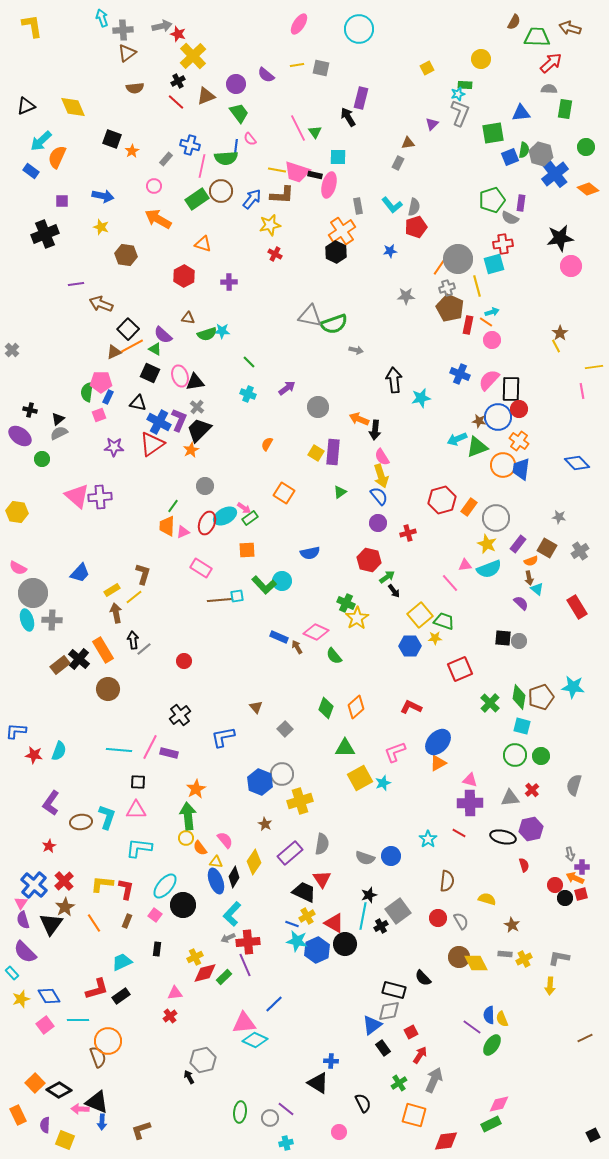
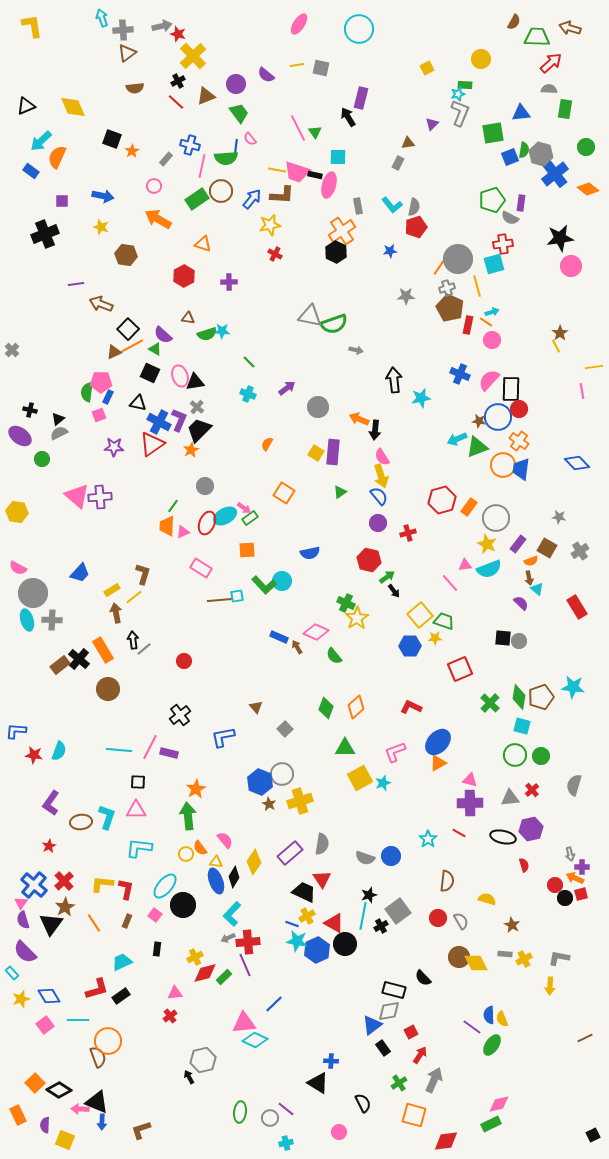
brown star at (265, 824): moved 4 px right, 20 px up
yellow circle at (186, 838): moved 16 px down
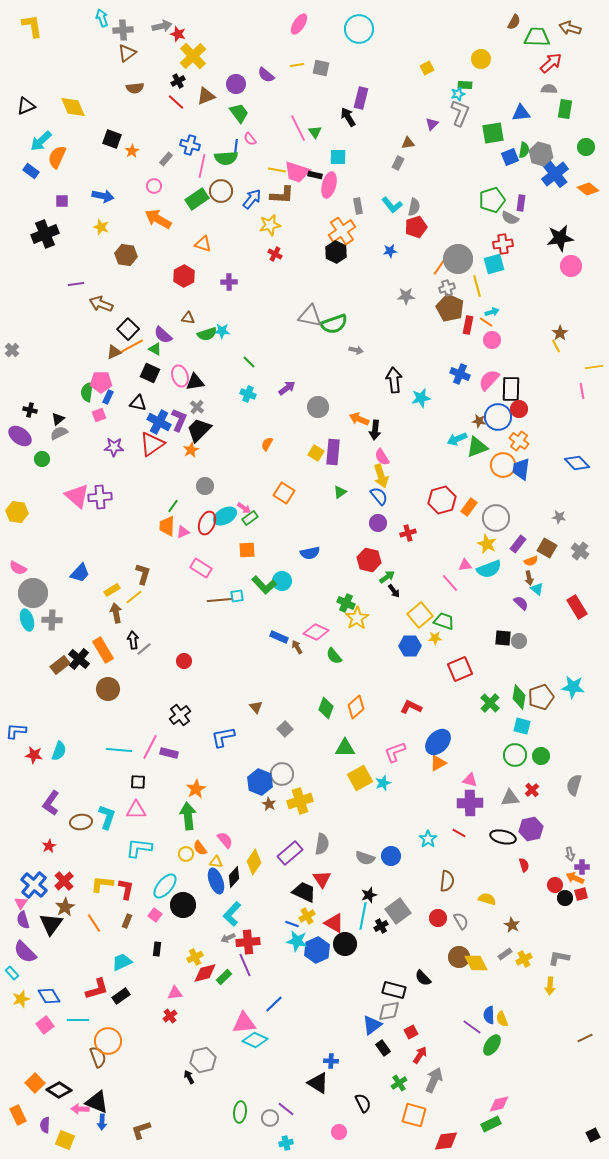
gray cross at (580, 551): rotated 18 degrees counterclockwise
black diamond at (234, 877): rotated 10 degrees clockwise
gray rectangle at (505, 954): rotated 40 degrees counterclockwise
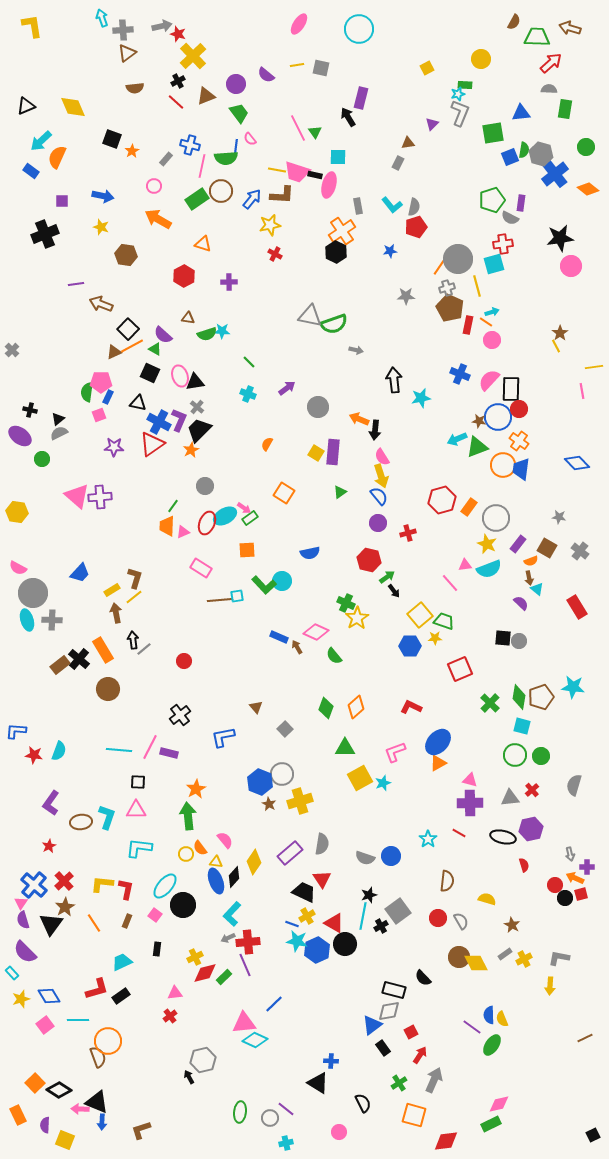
brown L-shape at (143, 574): moved 8 px left, 4 px down
purple cross at (582, 867): moved 5 px right
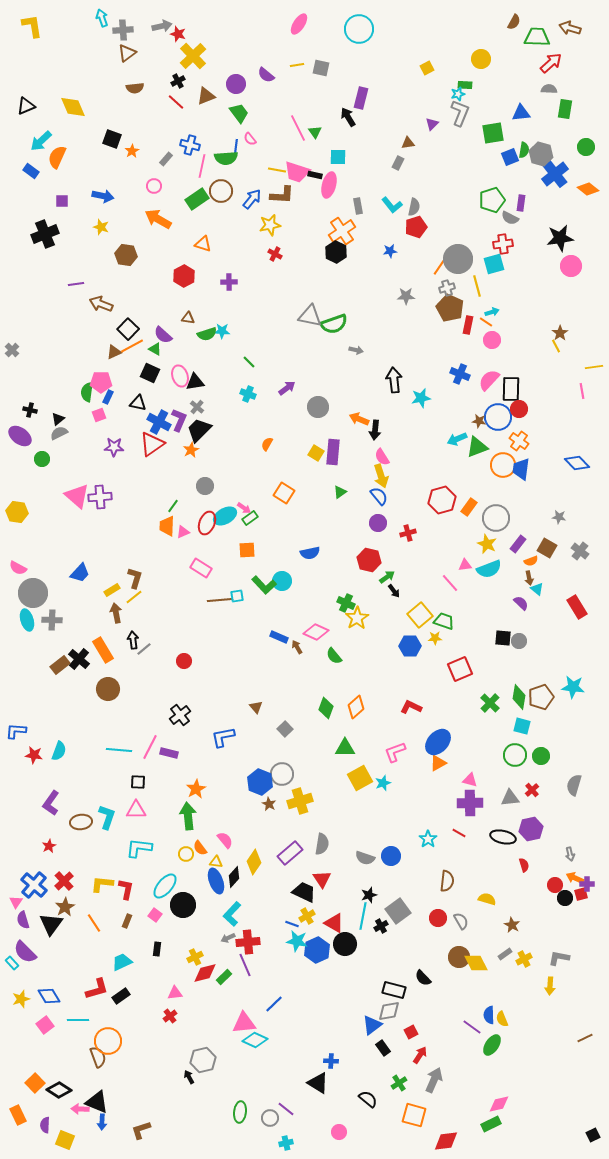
purple cross at (587, 867): moved 17 px down
pink triangle at (21, 903): moved 5 px left, 1 px up
cyan rectangle at (12, 973): moved 10 px up
black semicircle at (363, 1103): moved 5 px right, 4 px up; rotated 24 degrees counterclockwise
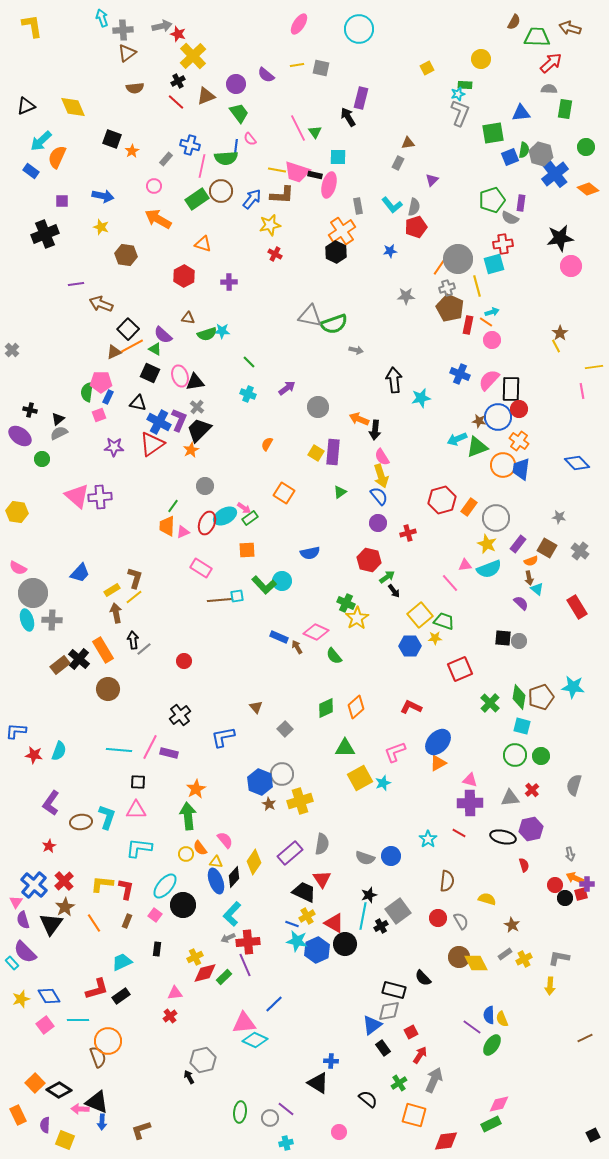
purple triangle at (432, 124): moved 56 px down
green diamond at (326, 708): rotated 45 degrees clockwise
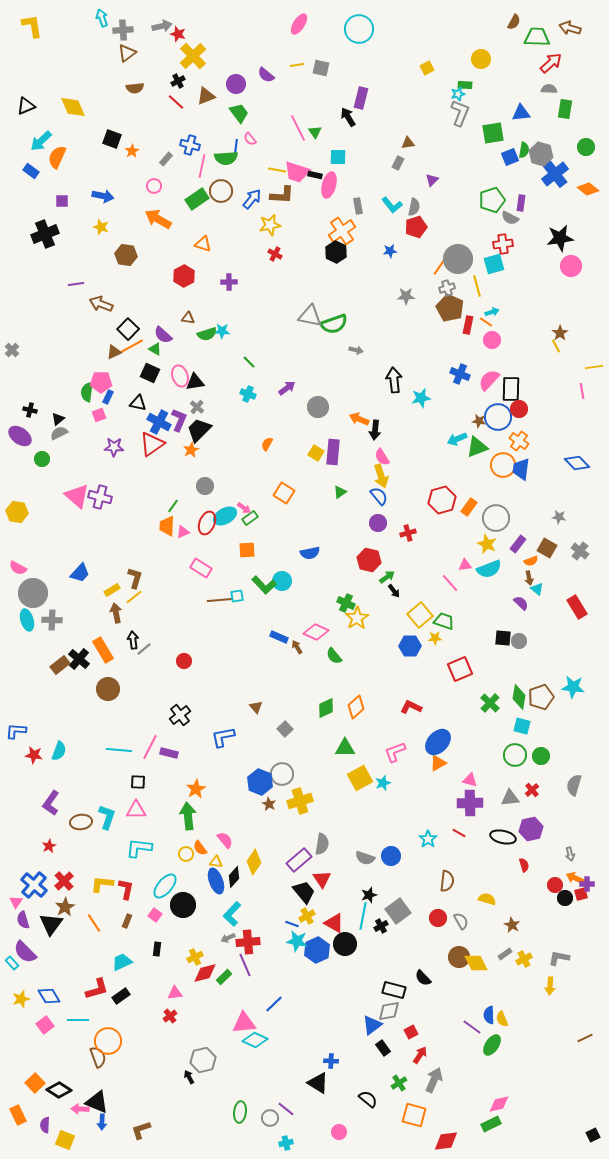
purple cross at (100, 497): rotated 20 degrees clockwise
purple rectangle at (290, 853): moved 9 px right, 7 px down
black trapezoid at (304, 892): rotated 25 degrees clockwise
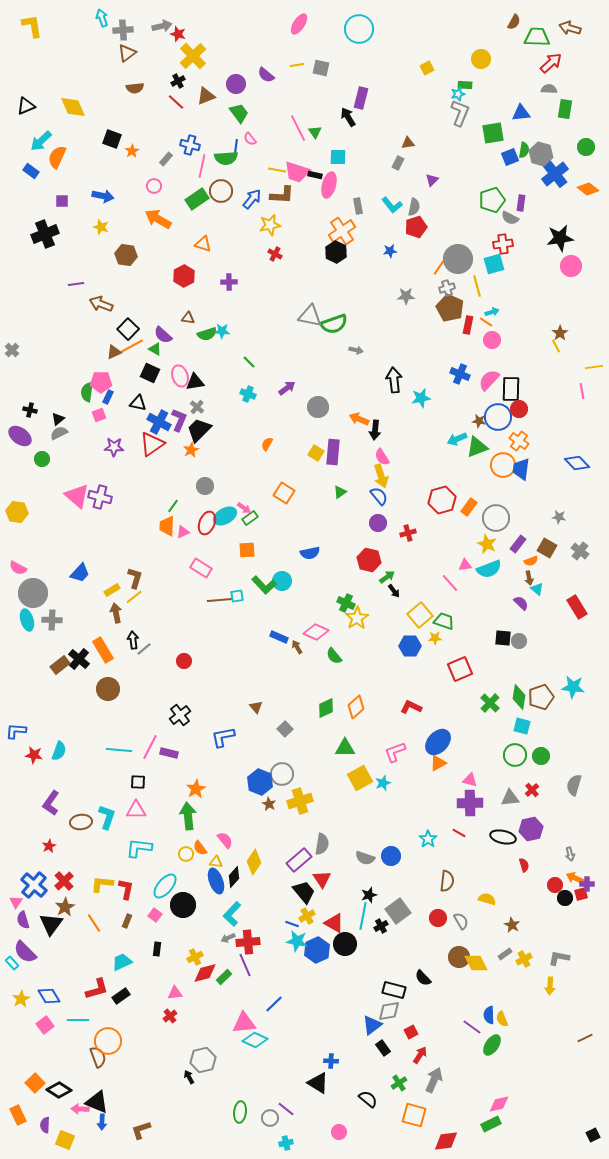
yellow star at (21, 999): rotated 12 degrees counterclockwise
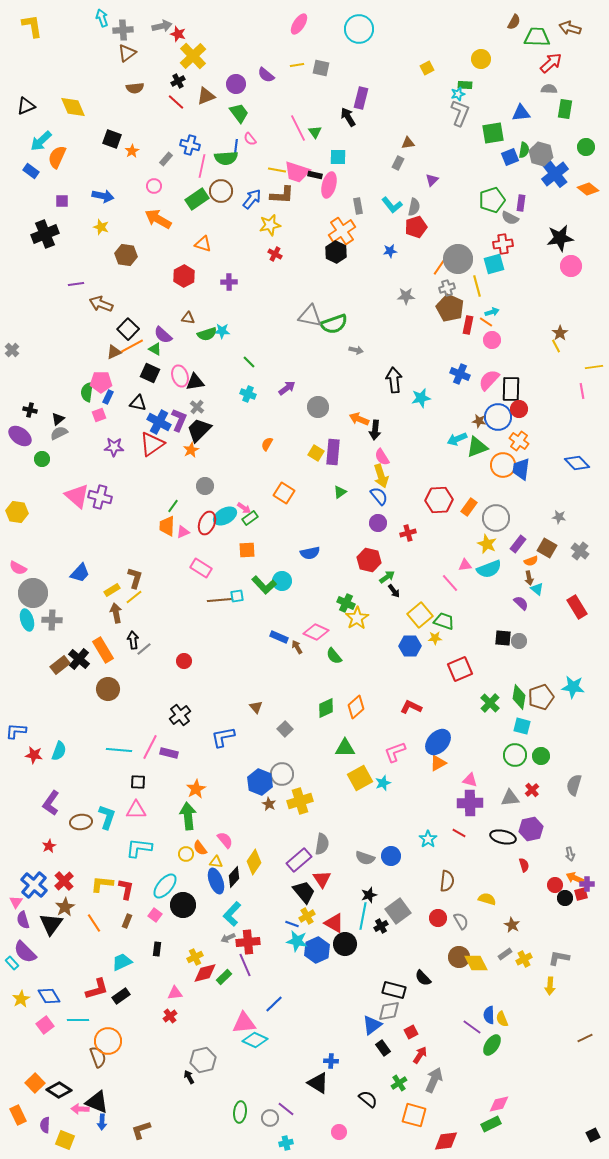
red hexagon at (442, 500): moved 3 px left; rotated 12 degrees clockwise
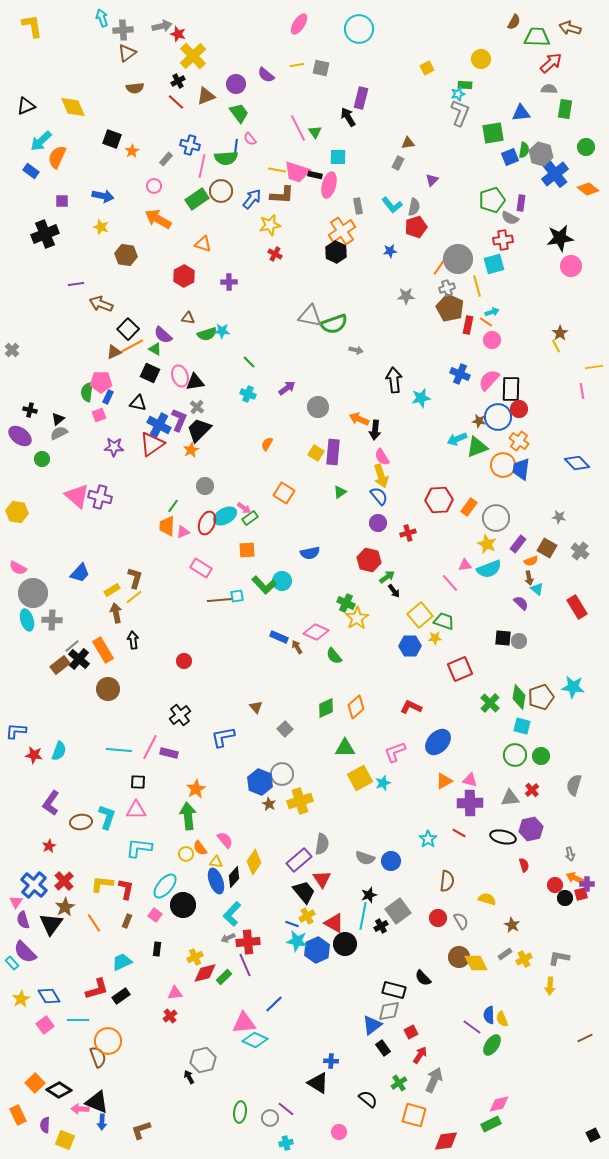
red cross at (503, 244): moved 4 px up
blue cross at (159, 422): moved 3 px down
gray line at (144, 649): moved 72 px left, 3 px up
orange triangle at (438, 763): moved 6 px right, 18 px down
blue circle at (391, 856): moved 5 px down
